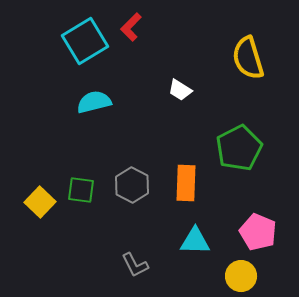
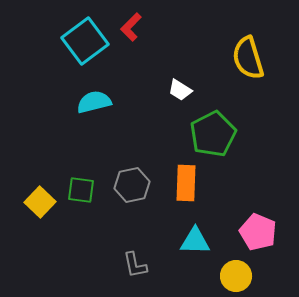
cyan square: rotated 6 degrees counterclockwise
green pentagon: moved 26 px left, 14 px up
gray hexagon: rotated 20 degrees clockwise
gray L-shape: rotated 16 degrees clockwise
yellow circle: moved 5 px left
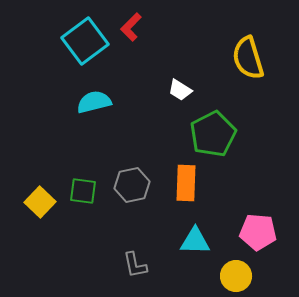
green square: moved 2 px right, 1 px down
pink pentagon: rotated 18 degrees counterclockwise
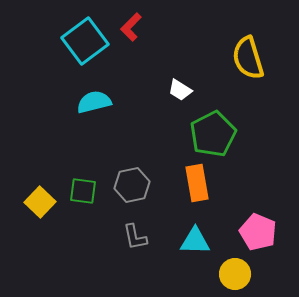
orange rectangle: moved 11 px right; rotated 12 degrees counterclockwise
pink pentagon: rotated 18 degrees clockwise
gray L-shape: moved 28 px up
yellow circle: moved 1 px left, 2 px up
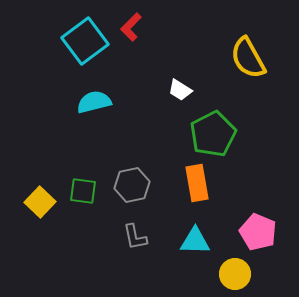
yellow semicircle: rotated 12 degrees counterclockwise
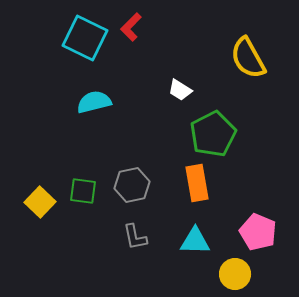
cyan square: moved 3 px up; rotated 27 degrees counterclockwise
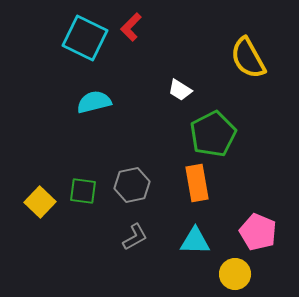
gray L-shape: rotated 108 degrees counterclockwise
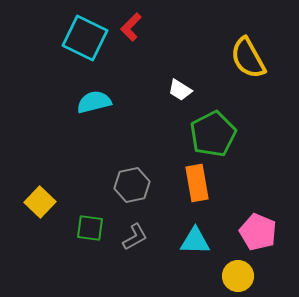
green square: moved 7 px right, 37 px down
yellow circle: moved 3 px right, 2 px down
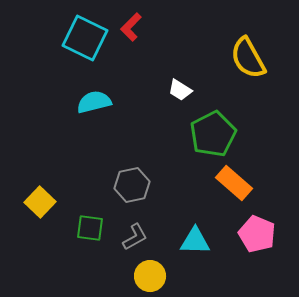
orange rectangle: moved 37 px right; rotated 39 degrees counterclockwise
pink pentagon: moved 1 px left, 2 px down
yellow circle: moved 88 px left
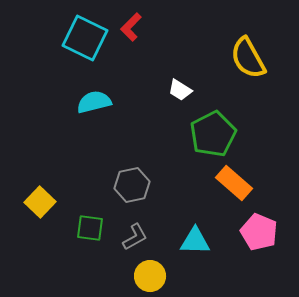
pink pentagon: moved 2 px right, 2 px up
